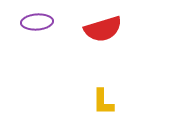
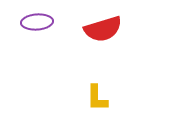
yellow L-shape: moved 6 px left, 4 px up
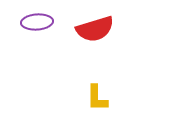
red semicircle: moved 8 px left
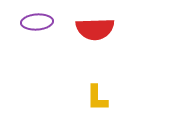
red semicircle: rotated 15 degrees clockwise
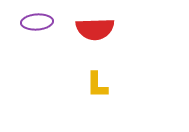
yellow L-shape: moved 13 px up
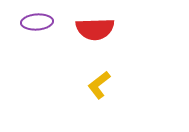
yellow L-shape: moved 2 px right; rotated 52 degrees clockwise
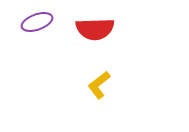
purple ellipse: rotated 16 degrees counterclockwise
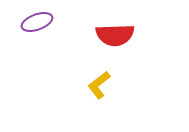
red semicircle: moved 20 px right, 6 px down
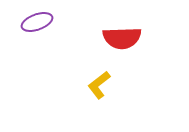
red semicircle: moved 7 px right, 3 px down
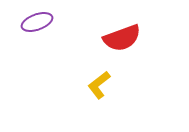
red semicircle: rotated 18 degrees counterclockwise
